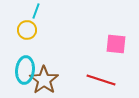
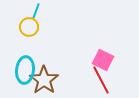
yellow circle: moved 2 px right, 3 px up
pink square: moved 13 px left, 16 px down; rotated 20 degrees clockwise
red line: rotated 44 degrees clockwise
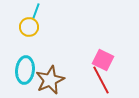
brown star: moved 6 px right; rotated 12 degrees clockwise
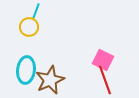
cyan ellipse: moved 1 px right
red line: moved 4 px right; rotated 8 degrees clockwise
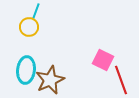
red line: moved 16 px right
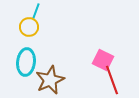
cyan ellipse: moved 8 px up
red line: moved 9 px left
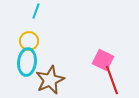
yellow circle: moved 14 px down
cyan ellipse: moved 1 px right
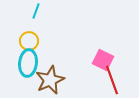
cyan ellipse: moved 1 px right, 1 px down
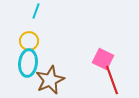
pink square: moved 1 px up
